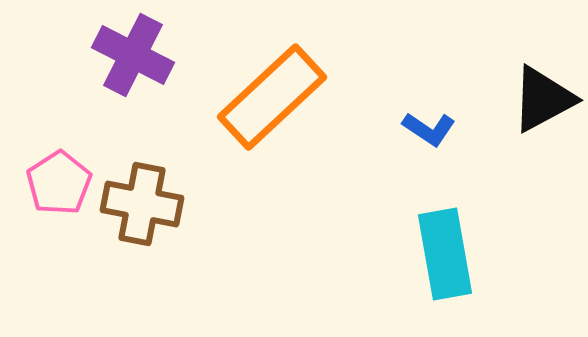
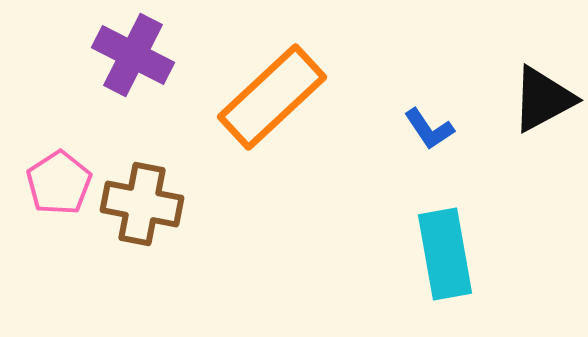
blue L-shape: rotated 22 degrees clockwise
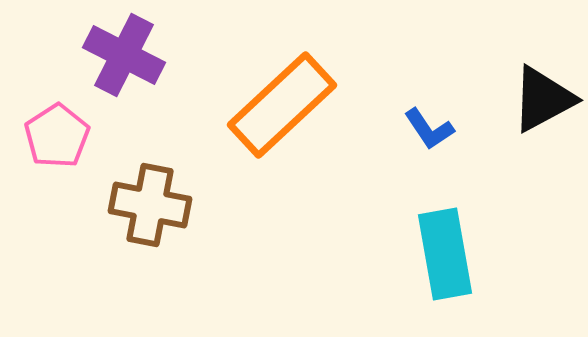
purple cross: moved 9 px left
orange rectangle: moved 10 px right, 8 px down
pink pentagon: moved 2 px left, 47 px up
brown cross: moved 8 px right, 1 px down
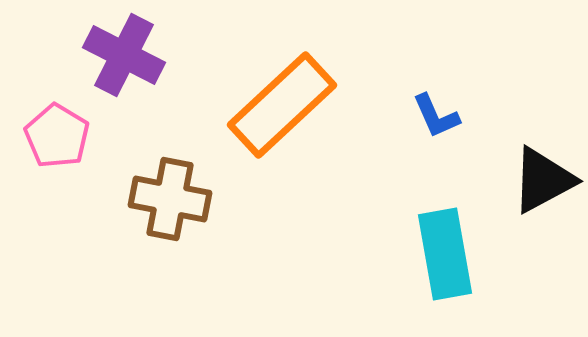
black triangle: moved 81 px down
blue L-shape: moved 7 px right, 13 px up; rotated 10 degrees clockwise
pink pentagon: rotated 8 degrees counterclockwise
brown cross: moved 20 px right, 6 px up
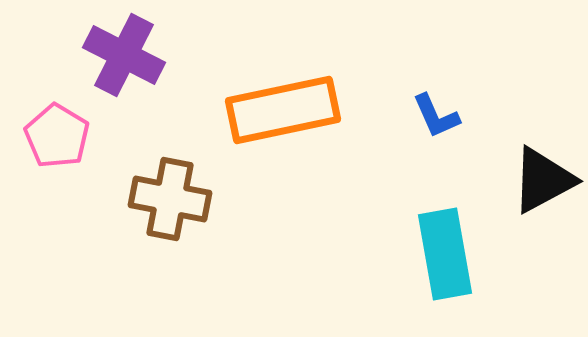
orange rectangle: moved 1 px right, 5 px down; rotated 31 degrees clockwise
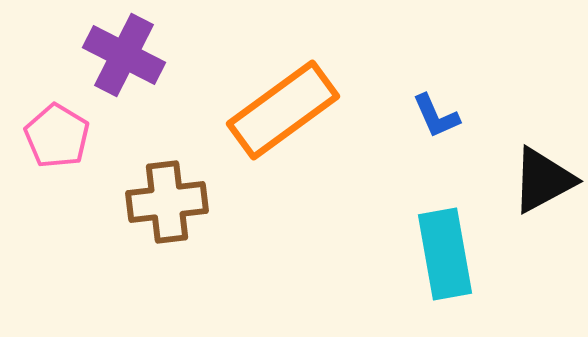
orange rectangle: rotated 24 degrees counterclockwise
brown cross: moved 3 px left, 3 px down; rotated 18 degrees counterclockwise
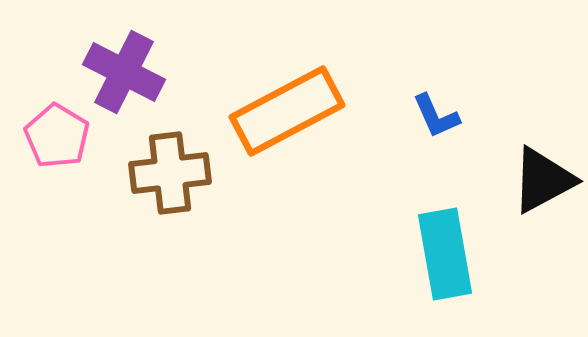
purple cross: moved 17 px down
orange rectangle: moved 4 px right, 1 px down; rotated 8 degrees clockwise
brown cross: moved 3 px right, 29 px up
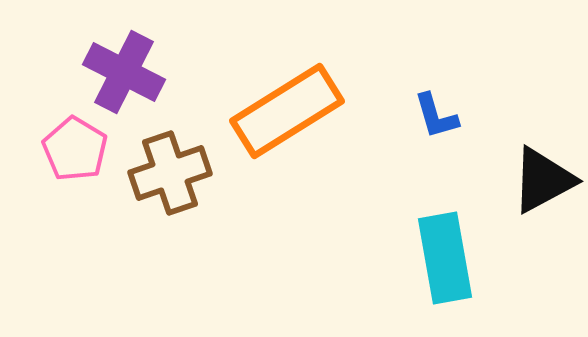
orange rectangle: rotated 4 degrees counterclockwise
blue L-shape: rotated 8 degrees clockwise
pink pentagon: moved 18 px right, 13 px down
brown cross: rotated 12 degrees counterclockwise
cyan rectangle: moved 4 px down
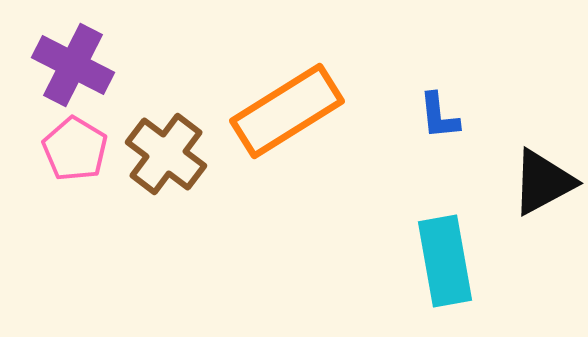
purple cross: moved 51 px left, 7 px up
blue L-shape: moved 3 px right; rotated 10 degrees clockwise
brown cross: moved 4 px left, 19 px up; rotated 34 degrees counterclockwise
black triangle: moved 2 px down
cyan rectangle: moved 3 px down
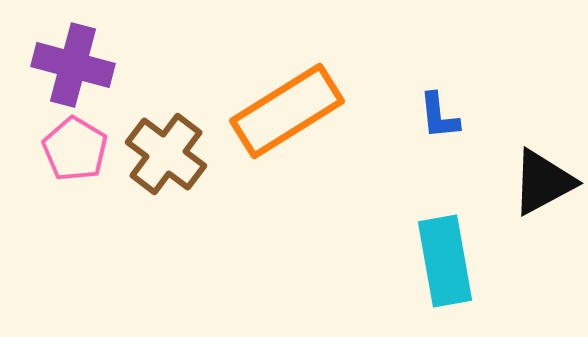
purple cross: rotated 12 degrees counterclockwise
